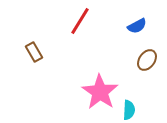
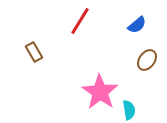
blue semicircle: moved 1 px up; rotated 12 degrees counterclockwise
cyan semicircle: rotated 12 degrees counterclockwise
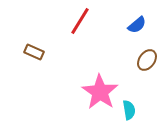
brown rectangle: rotated 36 degrees counterclockwise
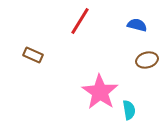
blue semicircle: rotated 126 degrees counterclockwise
brown rectangle: moved 1 px left, 3 px down
brown ellipse: rotated 40 degrees clockwise
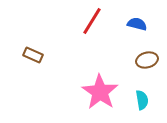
red line: moved 12 px right
blue semicircle: moved 1 px up
cyan semicircle: moved 13 px right, 10 px up
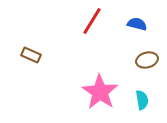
brown rectangle: moved 2 px left
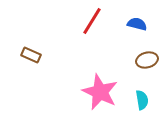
pink star: rotated 9 degrees counterclockwise
